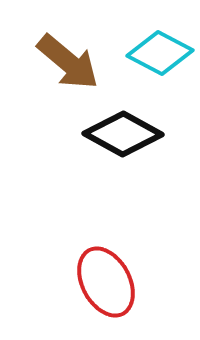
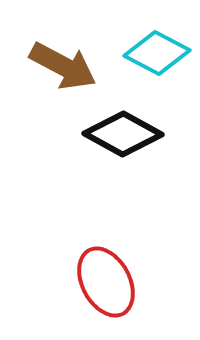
cyan diamond: moved 3 px left
brown arrow: moved 5 px left, 4 px down; rotated 12 degrees counterclockwise
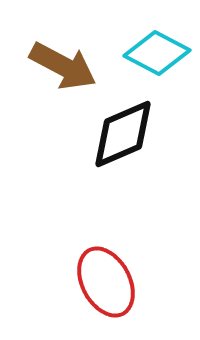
black diamond: rotated 52 degrees counterclockwise
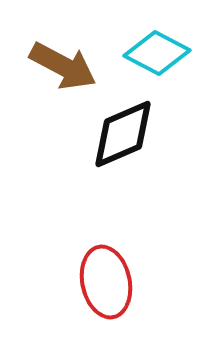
red ellipse: rotated 16 degrees clockwise
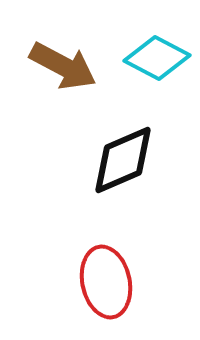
cyan diamond: moved 5 px down
black diamond: moved 26 px down
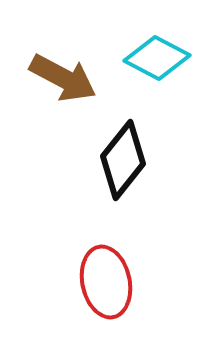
brown arrow: moved 12 px down
black diamond: rotated 28 degrees counterclockwise
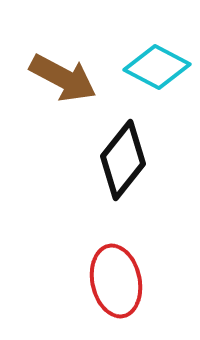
cyan diamond: moved 9 px down
red ellipse: moved 10 px right, 1 px up
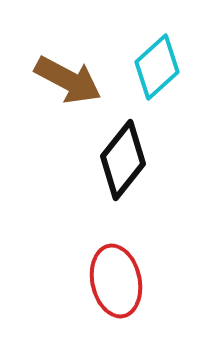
cyan diamond: rotated 70 degrees counterclockwise
brown arrow: moved 5 px right, 2 px down
